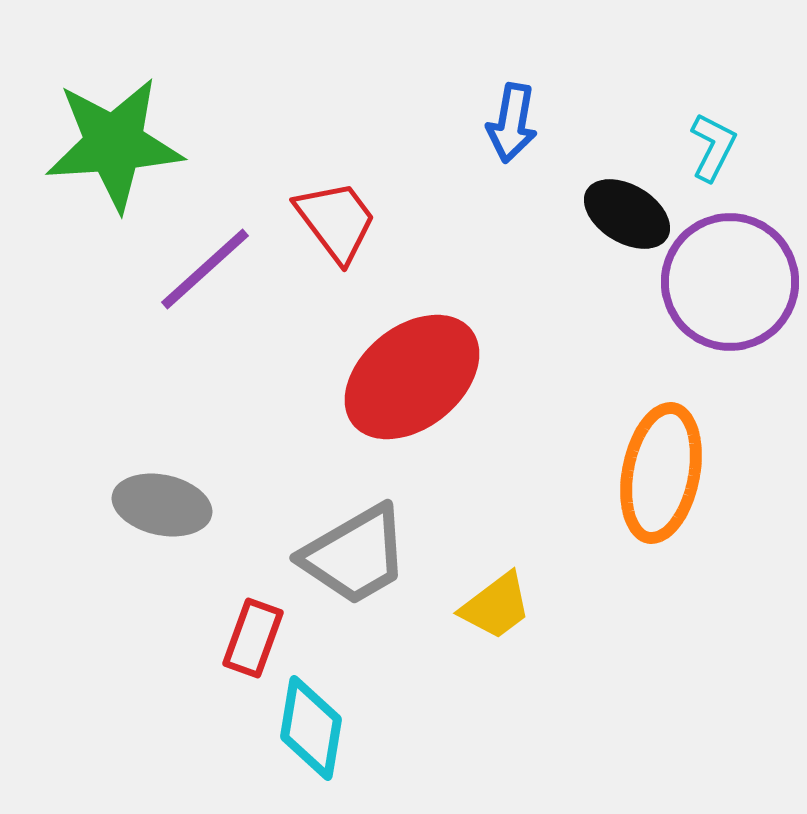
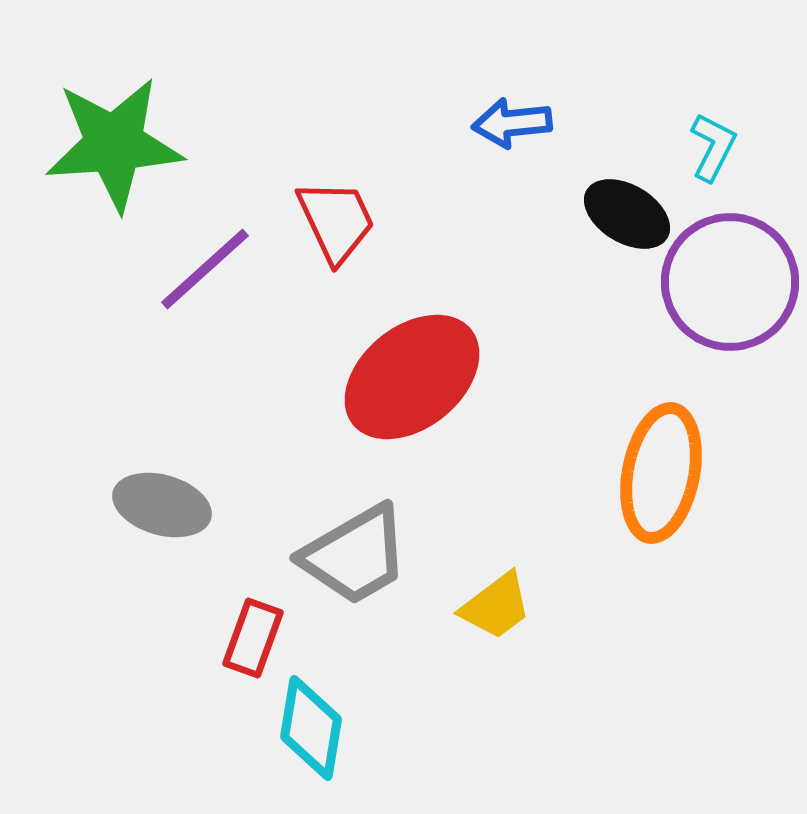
blue arrow: rotated 74 degrees clockwise
red trapezoid: rotated 12 degrees clockwise
gray ellipse: rotated 4 degrees clockwise
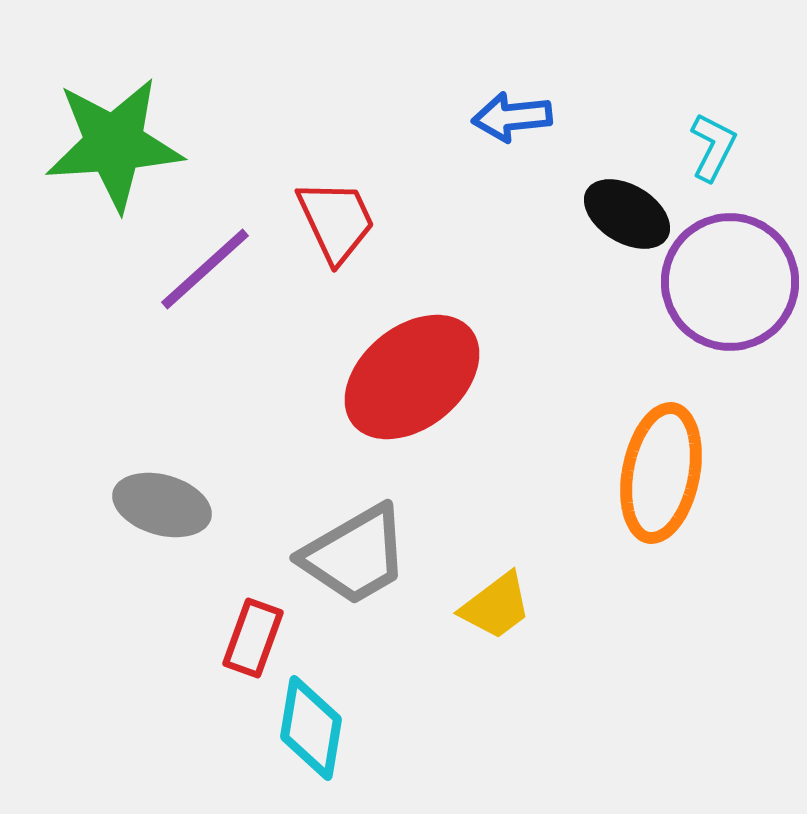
blue arrow: moved 6 px up
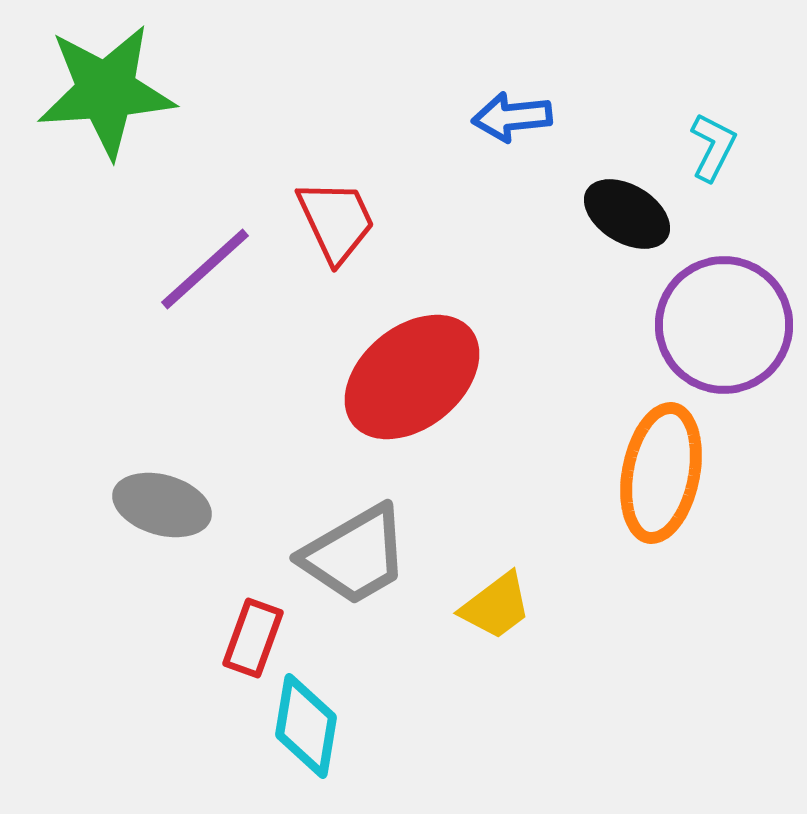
green star: moved 8 px left, 53 px up
purple circle: moved 6 px left, 43 px down
cyan diamond: moved 5 px left, 2 px up
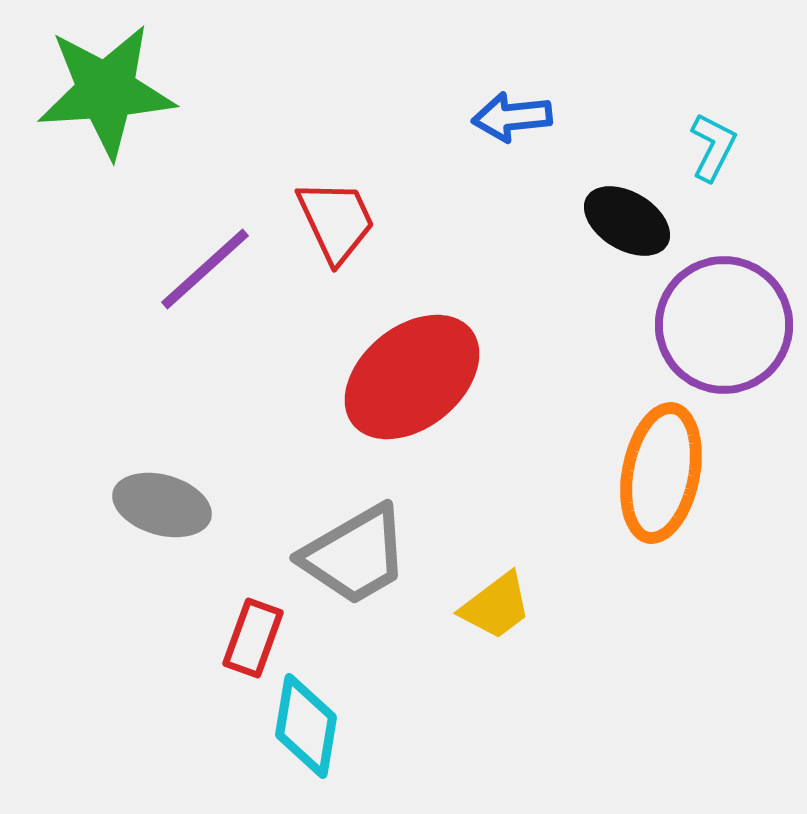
black ellipse: moved 7 px down
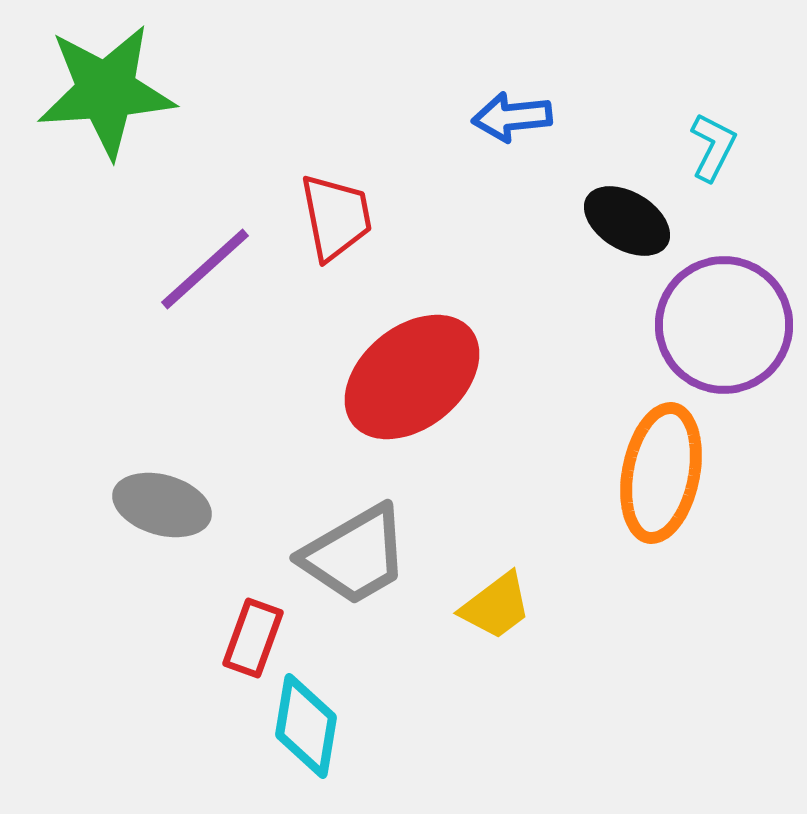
red trapezoid: moved 4 px up; rotated 14 degrees clockwise
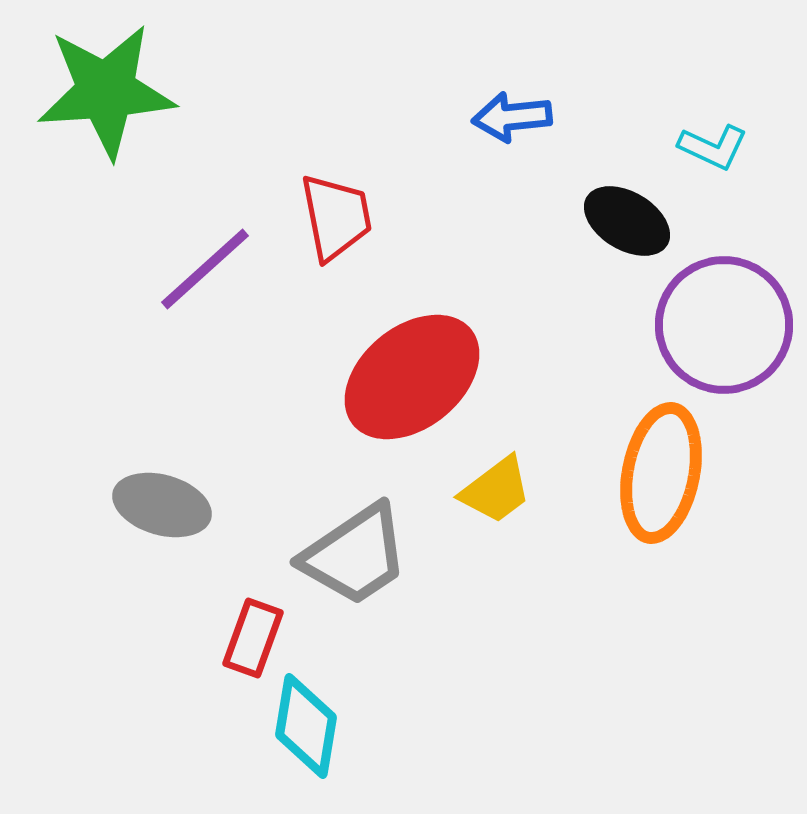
cyan L-shape: rotated 88 degrees clockwise
gray trapezoid: rotated 4 degrees counterclockwise
yellow trapezoid: moved 116 px up
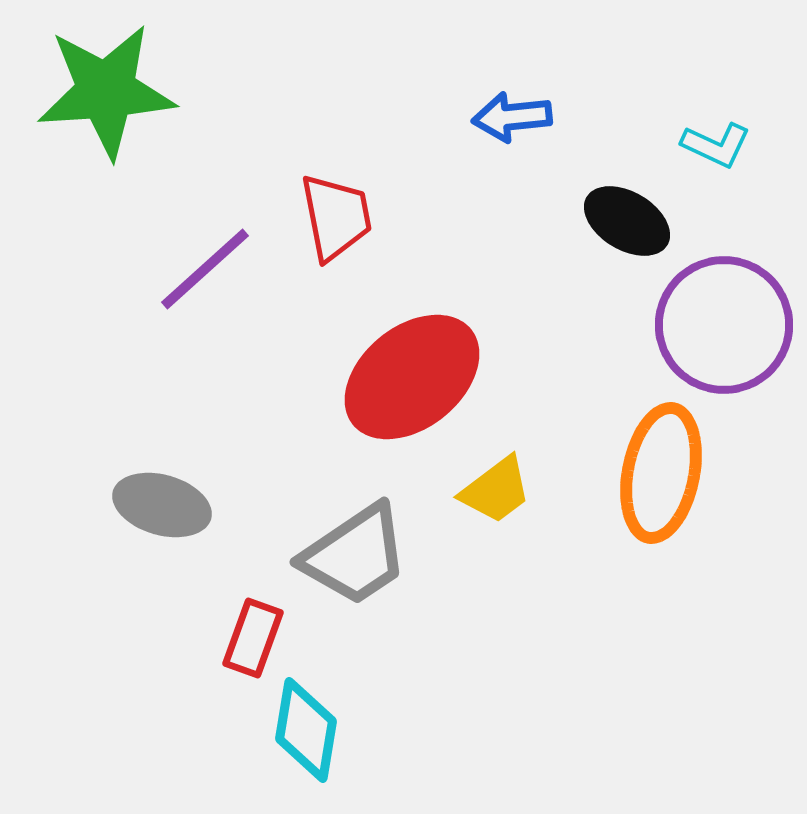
cyan L-shape: moved 3 px right, 2 px up
cyan diamond: moved 4 px down
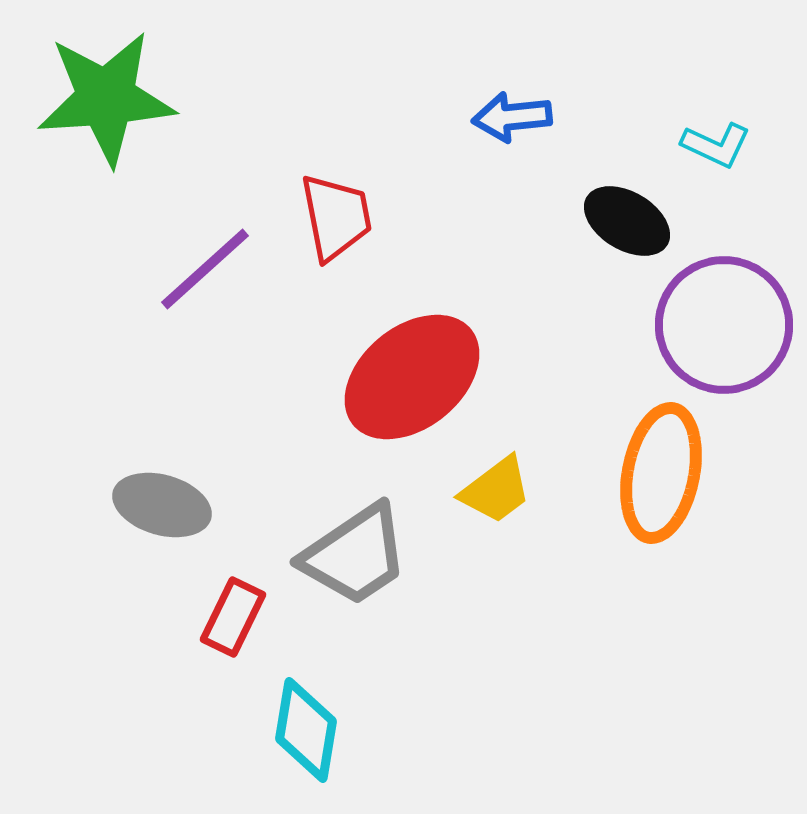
green star: moved 7 px down
red rectangle: moved 20 px left, 21 px up; rotated 6 degrees clockwise
